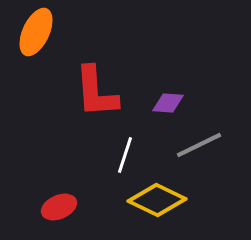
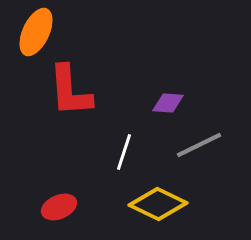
red L-shape: moved 26 px left, 1 px up
white line: moved 1 px left, 3 px up
yellow diamond: moved 1 px right, 4 px down
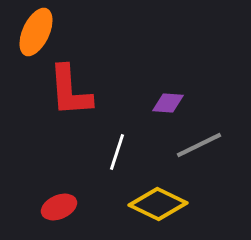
white line: moved 7 px left
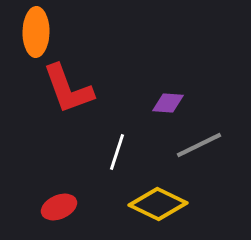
orange ellipse: rotated 24 degrees counterclockwise
red L-shape: moved 2 px left, 2 px up; rotated 16 degrees counterclockwise
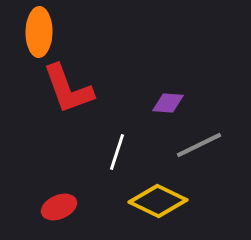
orange ellipse: moved 3 px right
yellow diamond: moved 3 px up
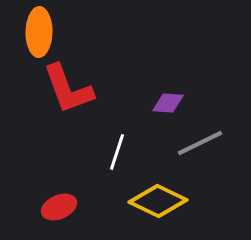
gray line: moved 1 px right, 2 px up
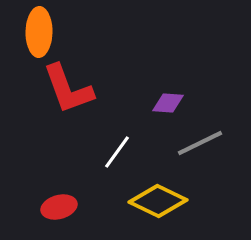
white line: rotated 18 degrees clockwise
red ellipse: rotated 8 degrees clockwise
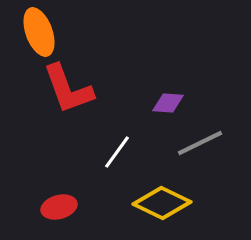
orange ellipse: rotated 21 degrees counterclockwise
yellow diamond: moved 4 px right, 2 px down
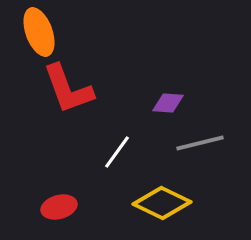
gray line: rotated 12 degrees clockwise
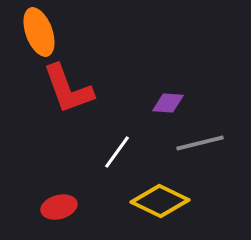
yellow diamond: moved 2 px left, 2 px up
